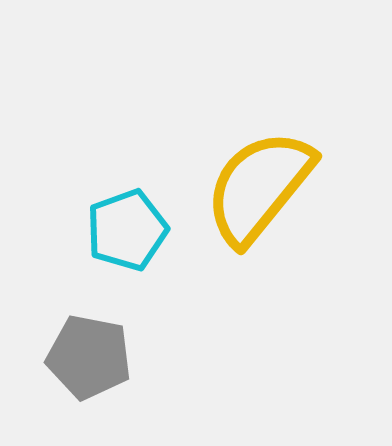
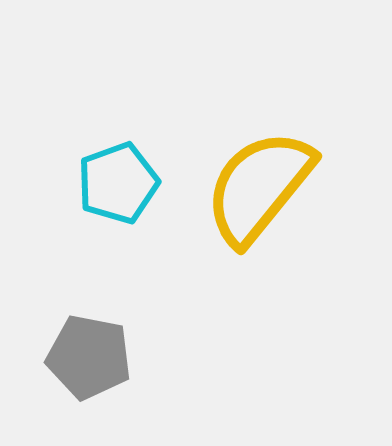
cyan pentagon: moved 9 px left, 47 px up
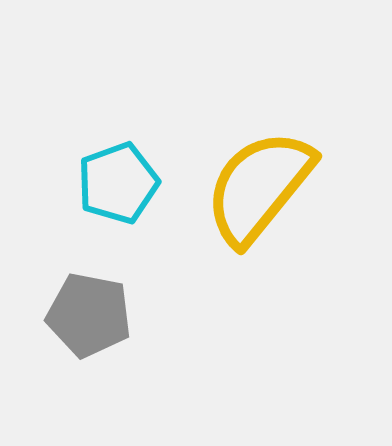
gray pentagon: moved 42 px up
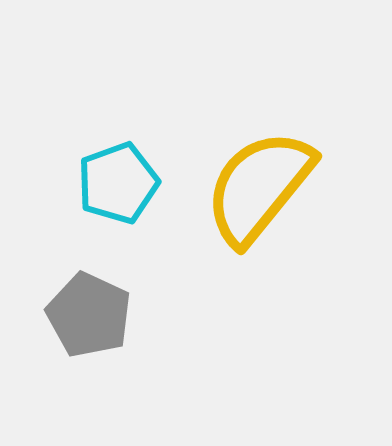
gray pentagon: rotated 14 degrees clockwise
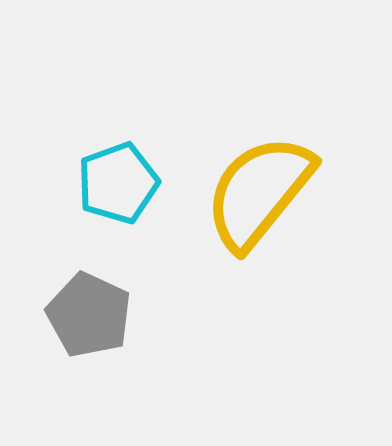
yellow semicircle: moved 5 px down
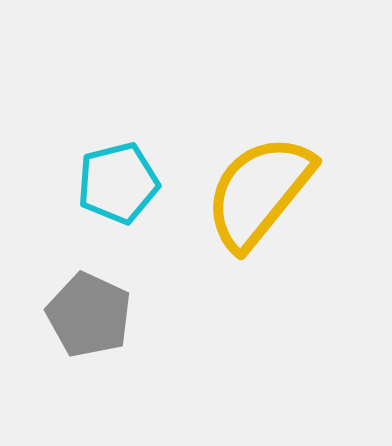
cyan pentagon: rotated 6 degrees clockwise
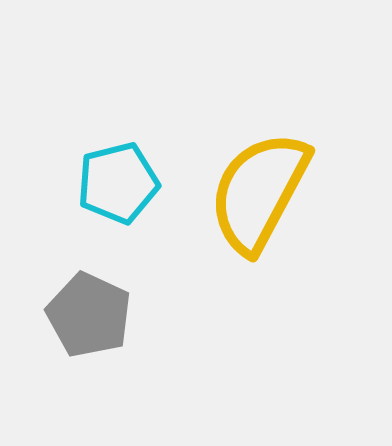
yellow semicircle: rotated 11 degrees counterclockwise
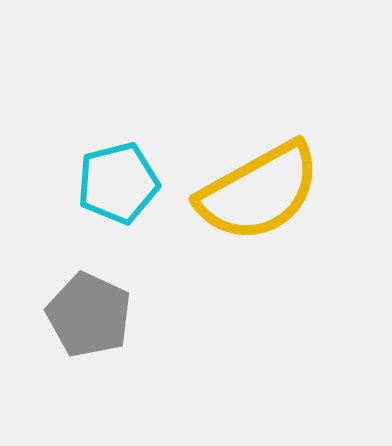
yellow semicircle: rotated 147 degrees counterclockwise
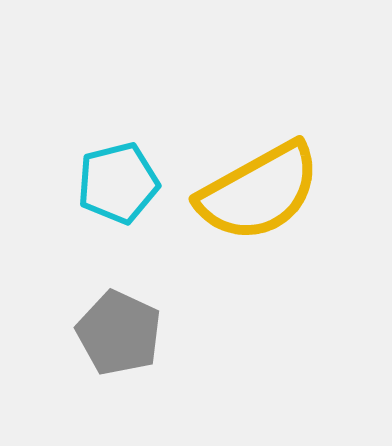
gray pentagon: moved 30 px right, 18 px down
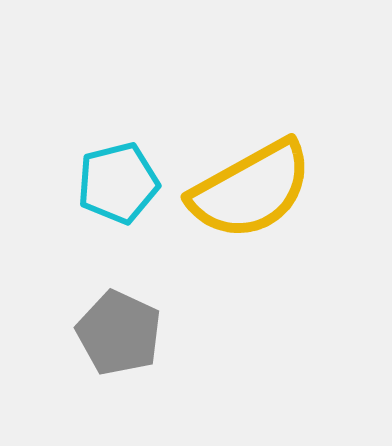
yellow semicircle: moved 8 px left, 2 px up
